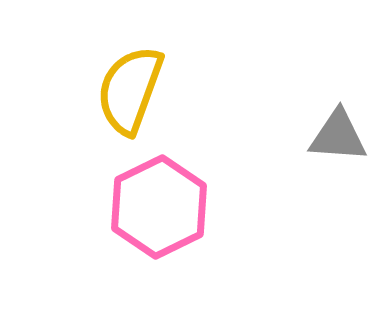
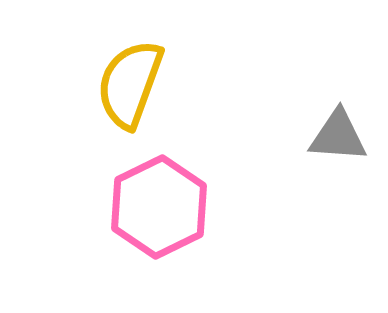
yellow semicircle: moved 6 px up
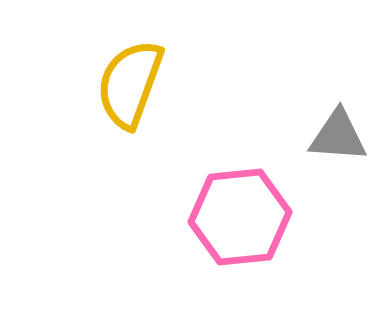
pink hexagon: moved 81 px right, 10 px down; rotated 20 degrees clockwise
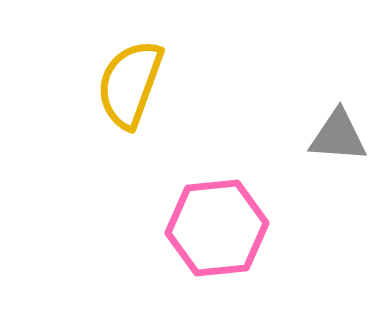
pink hexagon: moved 23 px left, 11 px down
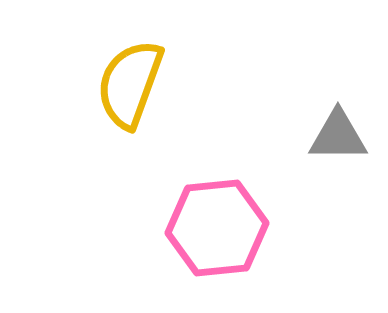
gray triangle: rotated 4 degrees counterclockwise
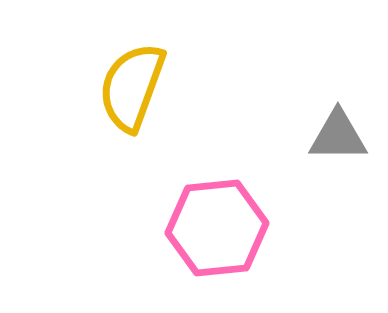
yellow semicircle: moved 2 px right, 3 px down
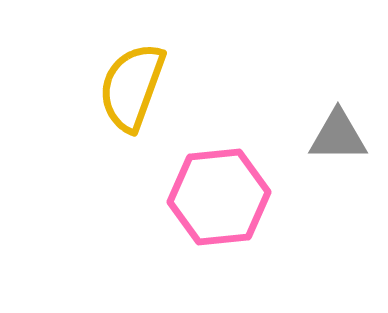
pink hexagon: moved 2 px right, 31 px up
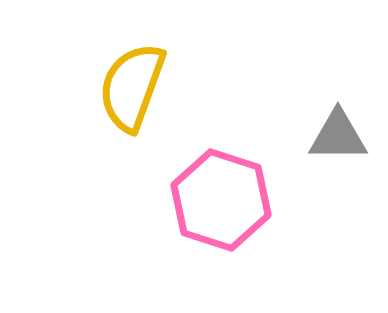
pink hexagon: moved 2 px right, 3 px down; rotated 24 degrees clockwise
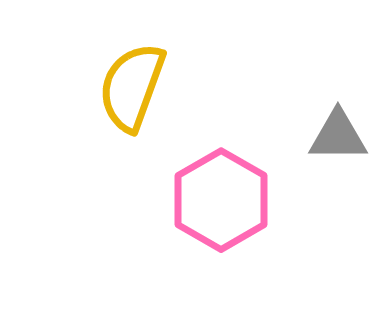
pink hexagon: rotated 12 degrees clockwise
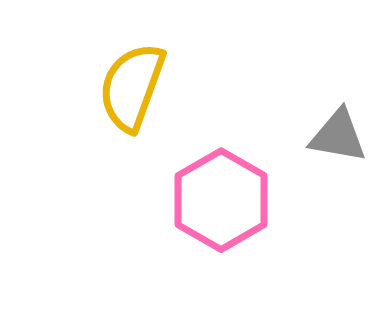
gray triangle: rotated 10 degrees clockwise
